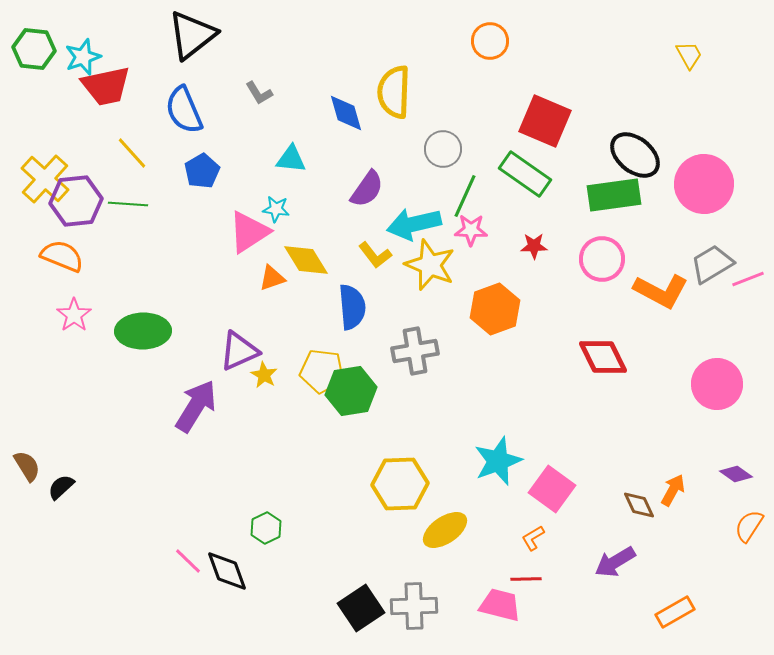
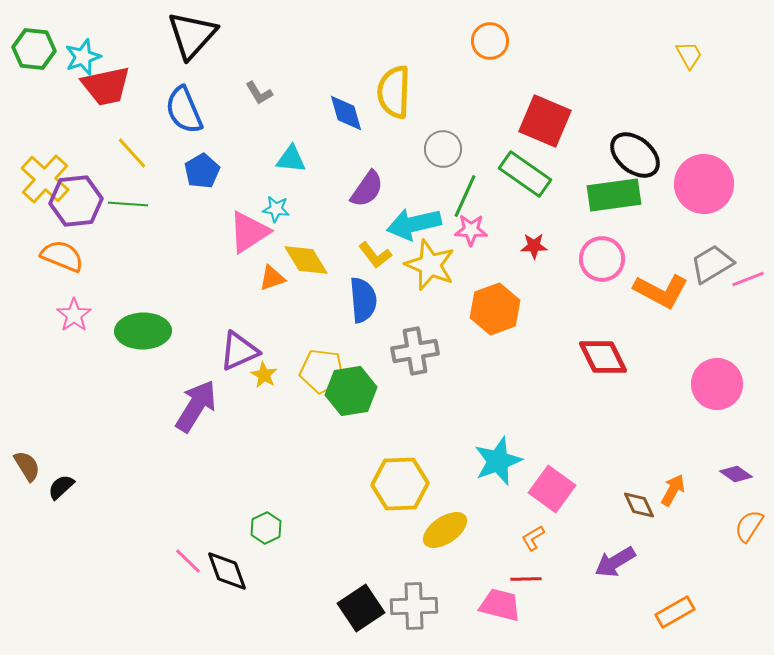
black triangle at (192, 35): rotated 10 degrees counterclockwise
blue semicircle at (352, 307): moved 11 px right, 7 px up
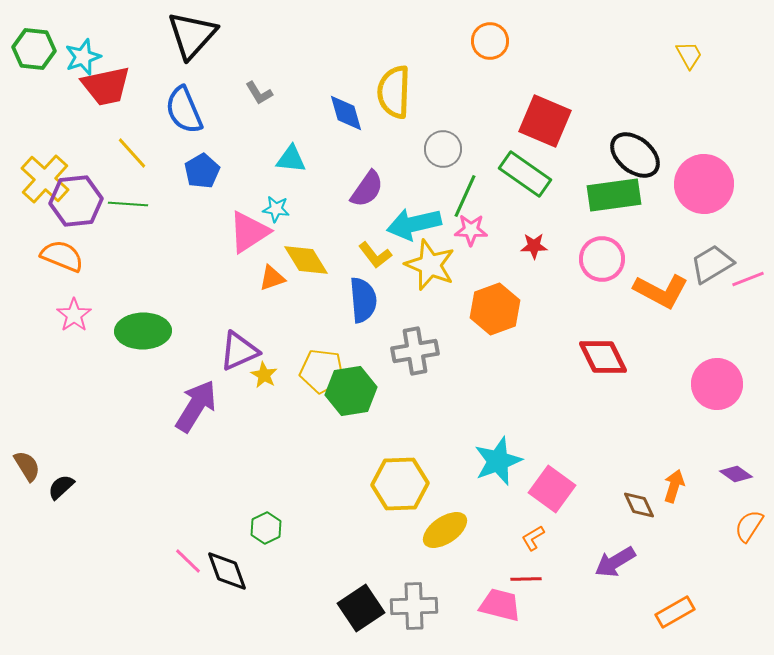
orange arrow at (673, 490): moved 1 px right, 4 px up; rotated 12 degrees counterclockwise
